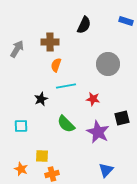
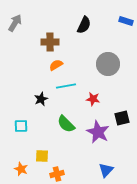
gray arrow: moved 2 px left, 26 px up
orange semicircle: rotated 40 degrees clockwise
orange cross: moved 5 px right
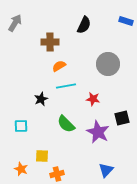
orange semicircle: moved 3 px right, 1 px down
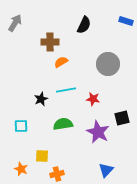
orange semicircle: moved 2 px right, 4 px up
cyan line: moved 4 px down
green semicircle: moved 3 px left; rotated 126 degrees clockwise
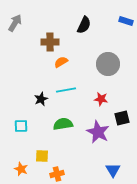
red star: moved 8 px right
blue triangle: moved 7 px right; rotated 14 degrees counterclockwise
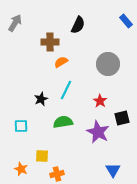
blue rectangle: rotated 32 degrees clockwise
black semicircle: moved 6 px left
cyan line: rotated 54 degrees counterclockwise
red star: moved 1 px left, 2 px down; rotated 24 degrees clockwise
green semicircle: moved 2 px up
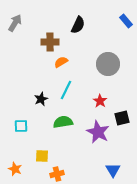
orange star: moved 6 px left
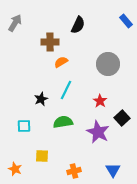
black square: rotated 28 degrees counterclockwise
cyan square: moved 3 px right
orange cross: moved 17 px right, 3 px up
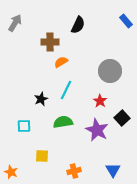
gray circle: moved 2 px right, 7 px down
purple star: moved 1 px left, 2 px up
orange star: moved 4 px left, 3 px down
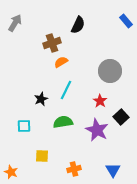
brown cross: moved 2 px right, 1 px down; rotated 18 degrees counterclockwise
black square: moved 1 px left, 1 px up
orange cross: moved 2 px up
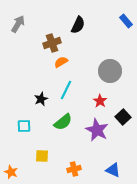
gray arrow: moved 3 px right, 1 px down
black square: moved 2 px right
green semicircle: rotated 150 degrees clockwise
blue triangle: rotated 35 degrees counterclockwise
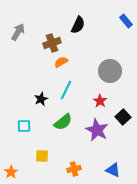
gray arrow: moved 8 px down
orange star: rotated 16 degrees clockwise
